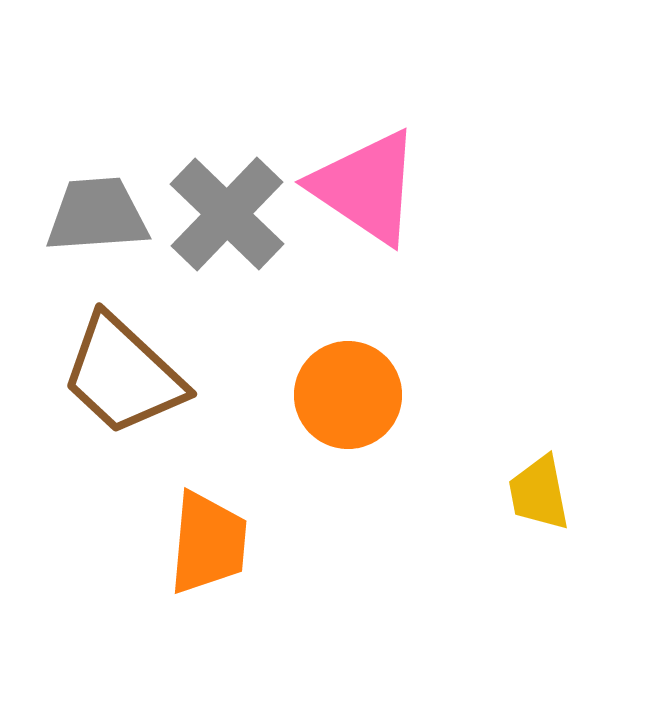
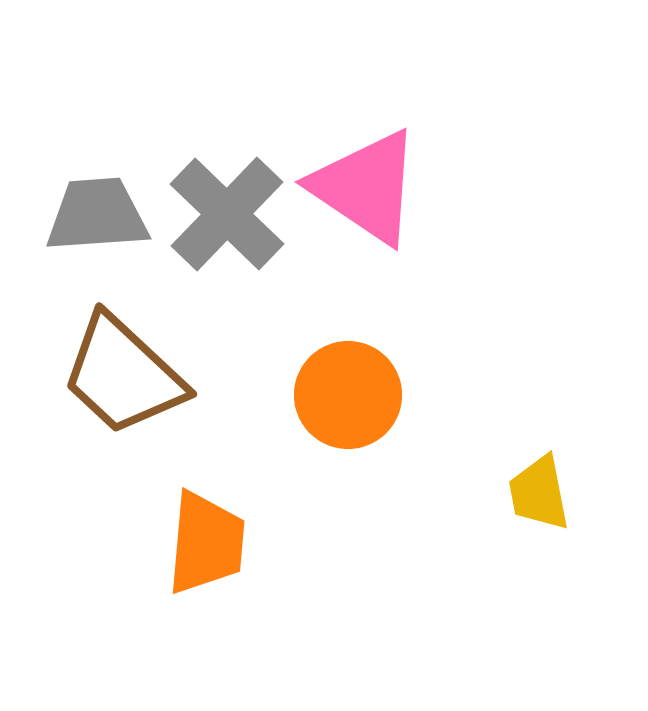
orange trapezoid: moved 2 px left
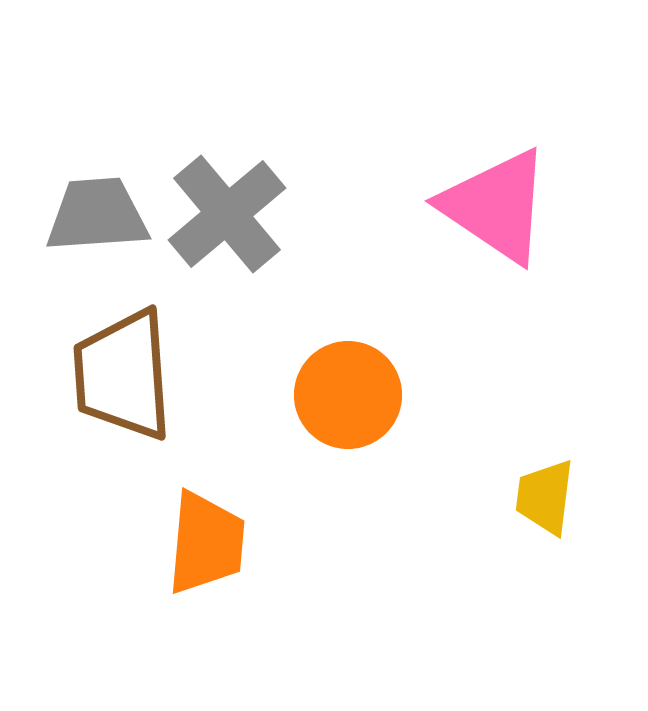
pink triangle: moved 130 px right, 19 px down
gray cross: rotated 6 degrees clockwise
brown trapezoid: rotated 43 degrees clockwise
yellow trapezoid: moved 6 px right, 4 px down; rotated 18 degrees clockwise
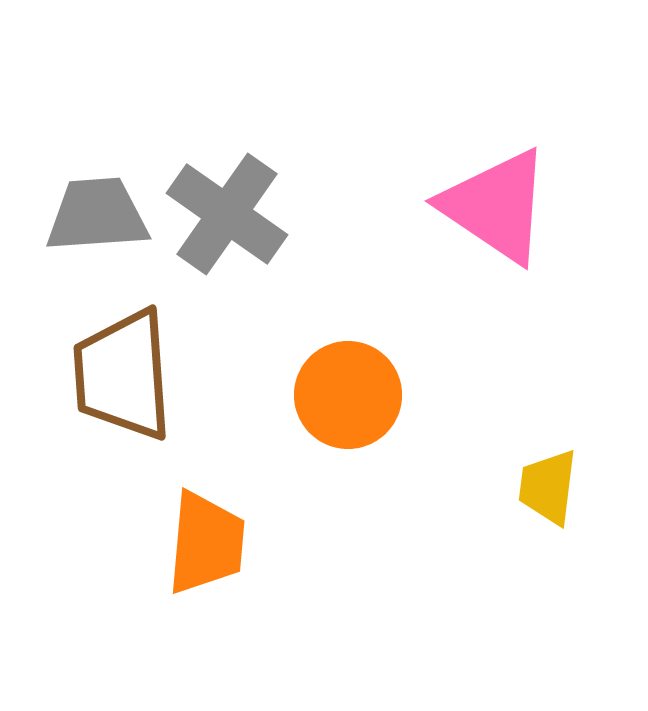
gray cross: rotated 15 degrees counterclockwise
yellow trapezoid: moved 3 px right, 10 px up
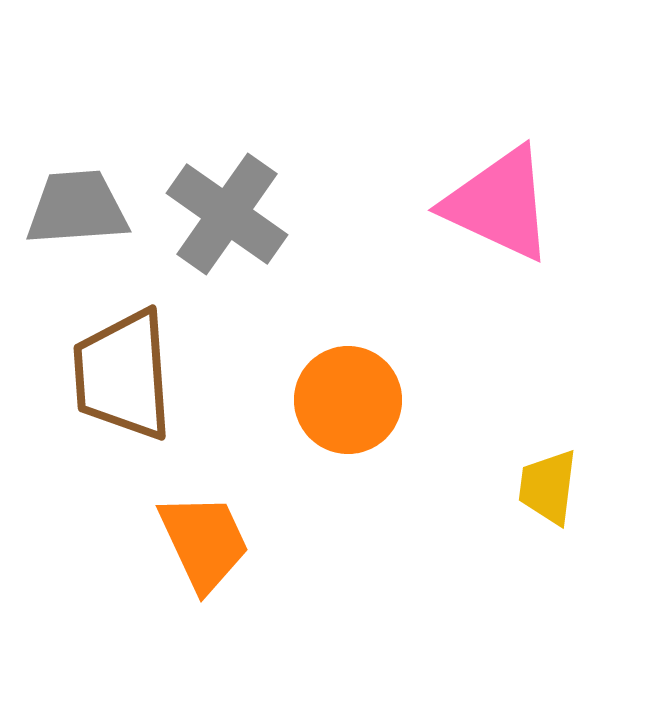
pink triangle: moved 3 px right, 2 px up; rotated 9 degrees counterclockwise
gray trapezoid: moved 20 px left, 7 px up
orange circle: moved 5 px down
orange trapezoid: moved 2 px left, 1 px up; rotated 30 degrees counterclockwise
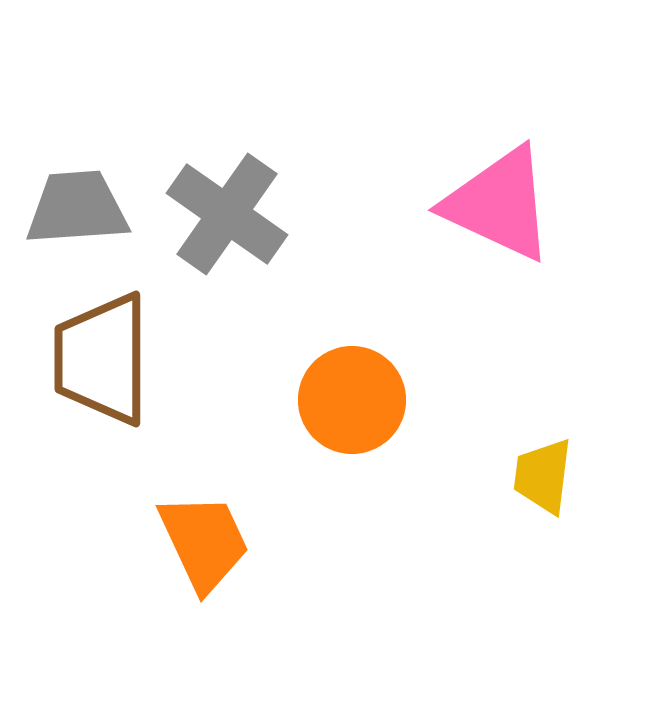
brown trapezoid: moved 21 px left, 16 px up; rotated 4 degrees clockwise
orange circle: moved 4 px right
yellow trapezoid: moved 5 px left, 11 px up
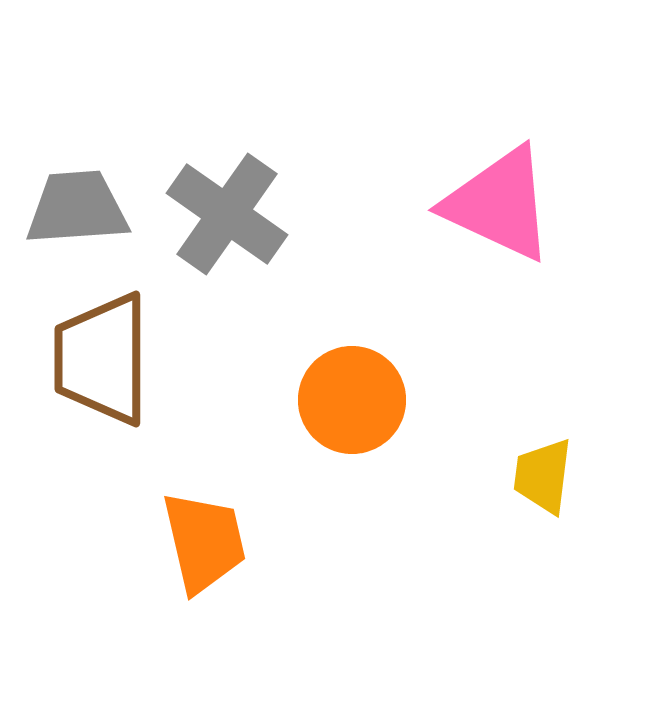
orange trapezoid: rotated 12 degrees clockwise
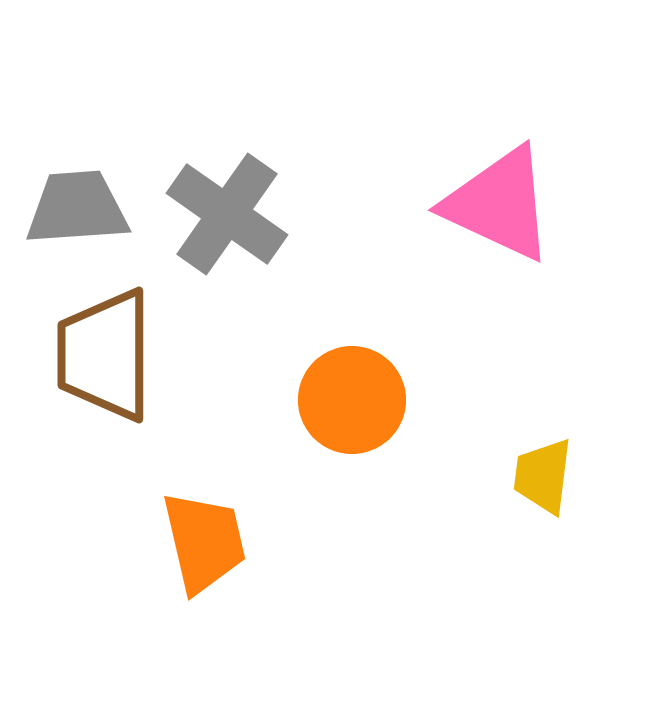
brown trapezoid: moved 3 px right, 4 px up
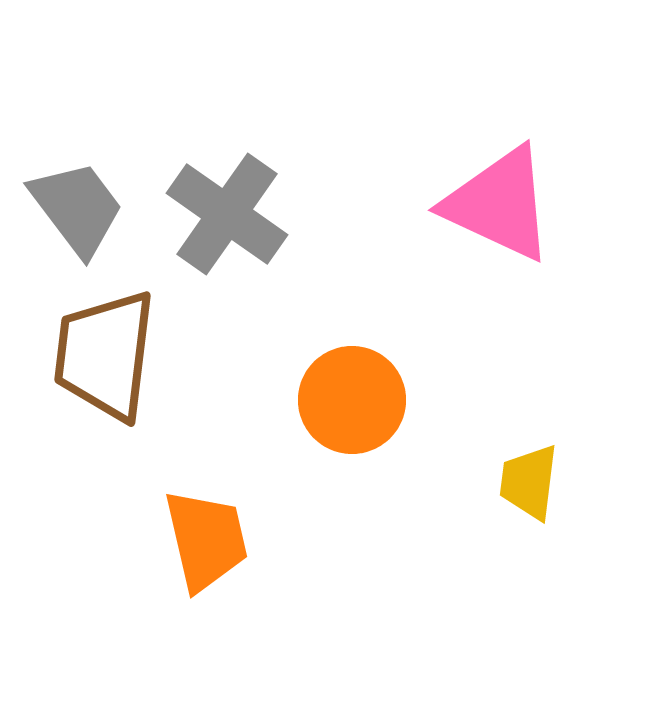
gray trapezoid: rotated 57 degrees clockwise
brown trapezoid: rotated 7 degrees clockwise
yellow trapezoid: moved 14 px left, 6 px down
orange trapezoid: moved 2 px right, 2 px up
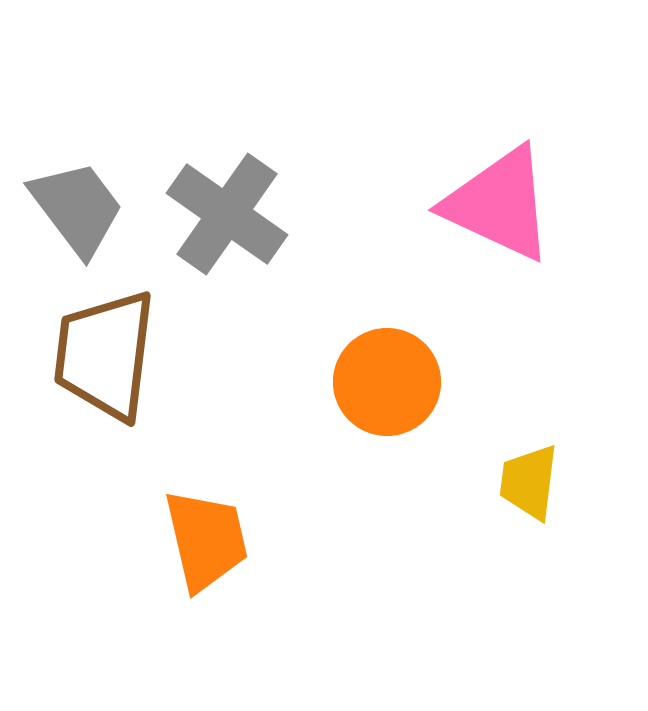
orange circle: moved 35 px right, 18 px up
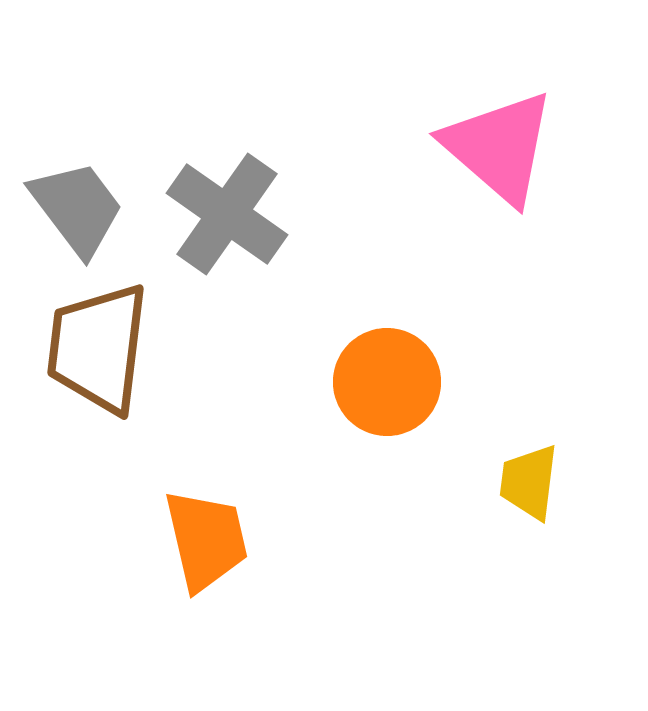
pink triangle: moved 57 px up; rotated 16 degrees clockwise
brown trapezoid: moved 7 px left, 7 px up
